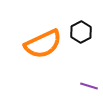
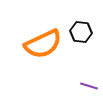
black hexagon: rotated 25 degrees counterclockwise
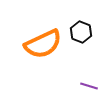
black hexagon: rotated 15 degrees clockwise
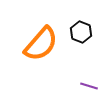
orange semicircle: moved 2 px left; rotated 24 degrees counterclockwise
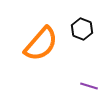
black hexagon: moved 1 px right, 3 px up
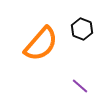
purple line: moved 9 px left; rotated 24 degrees clockwise
